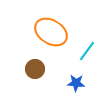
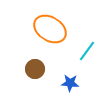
orange ellipse: moved 1 px left, 3 px up
blue star: moved 6 px left
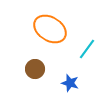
cyan line: moved 2 px up
blue star: rotated 12 degrees clockwise
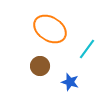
brown circle: moved 5 px right, 3 px up
blue star: moved 1 px up
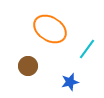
brown circle: moved 12 px left
blue star: rotated 30 degrees counterclockwise
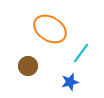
cyan line: moved 6 px left, 4 px down
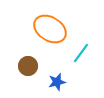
blue star: moved 13 px left
